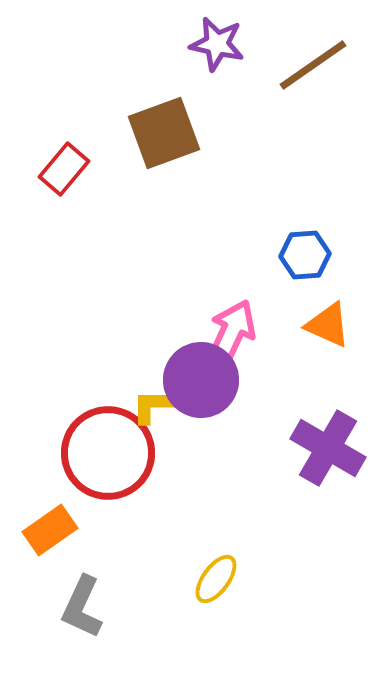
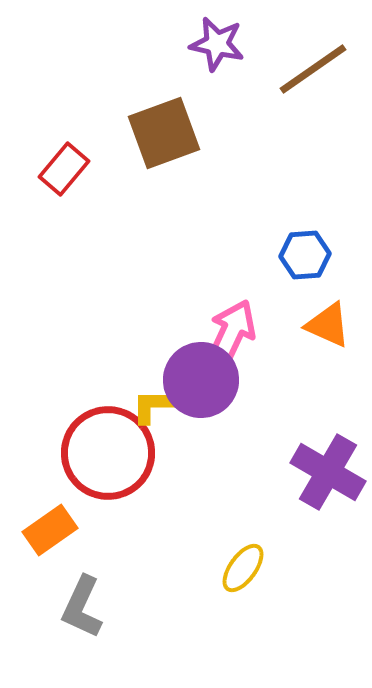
brown line: moved 4 px down
purple cross: moved 24 px down
yellow ellipse: moved 27 px right, 11 px up
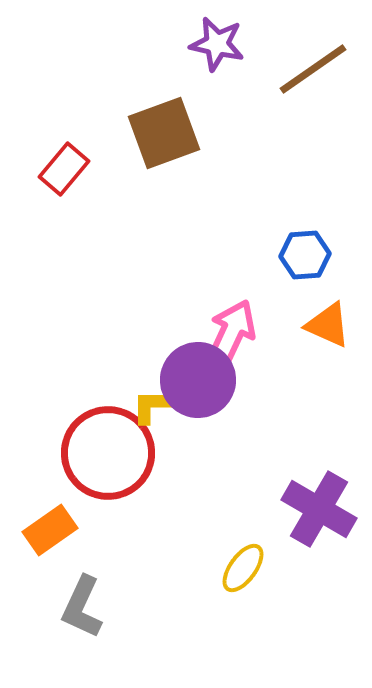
purple circle: moved 3 px left
purple cross: moved 9 px left, 37 px down
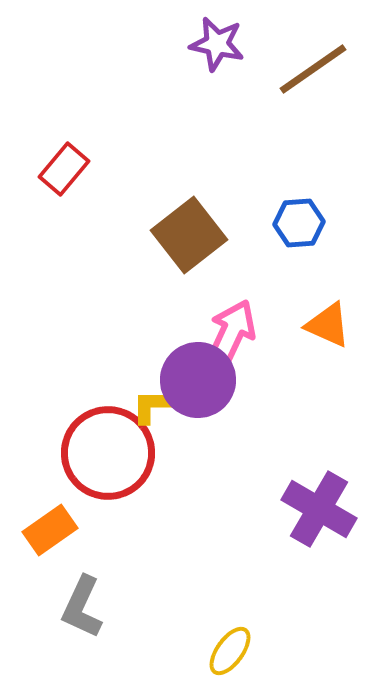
brown square: moved 25 px right, 102 px down; rotated 18 degrees counterclockwise
blue hexagon: moved 6 px left, 32 px up
yellow ellipse: moved 13 px left, 83 px down
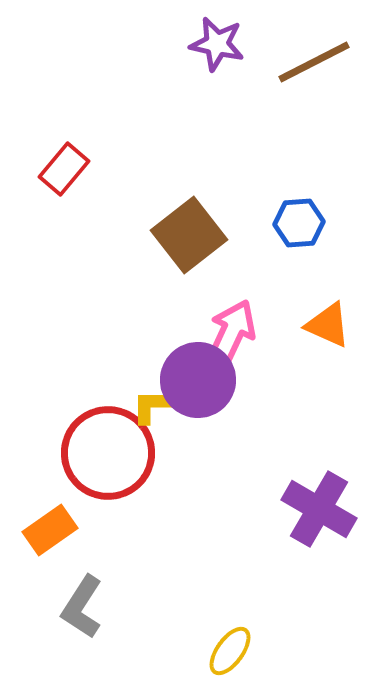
brown line: moved 1 px right, 7 px up; rotated 8 degrees clockwise
gray L-shape: rotated 8 degrees clockwise
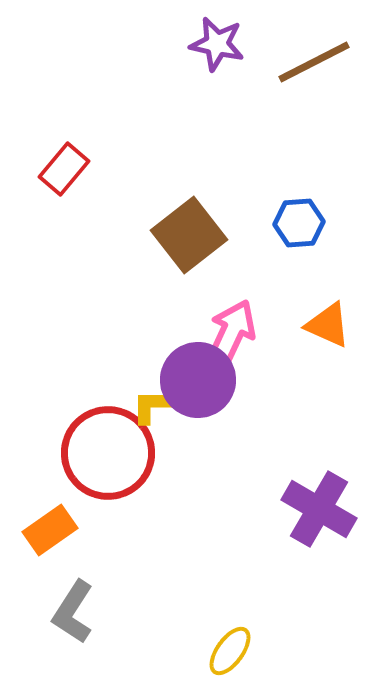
gray L-shape: moved 9 px left, 5 px down
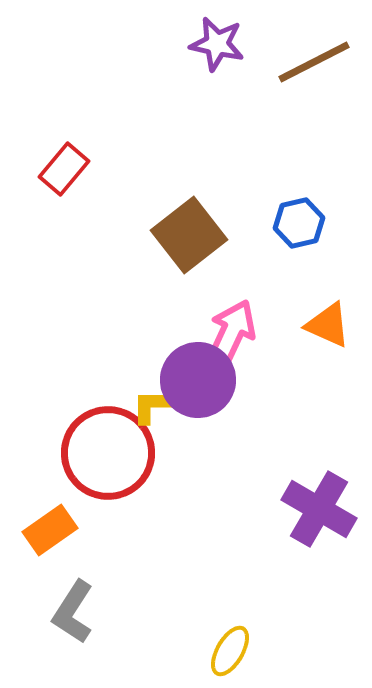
blue hexagon: rotated 9 degrees counterclockwise
yellow ellipse: rotated 6 degrees counterclockwise
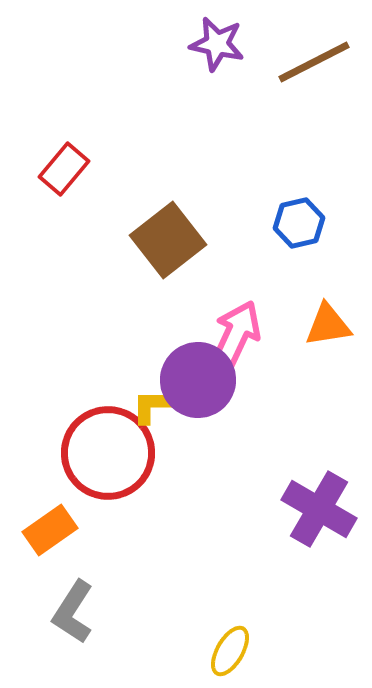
brown square: moved 21 px left, 5 px down
orange triangle: rotated 33 degrees counterclockwise
pink arrow: moved 5 px right, 1 px down
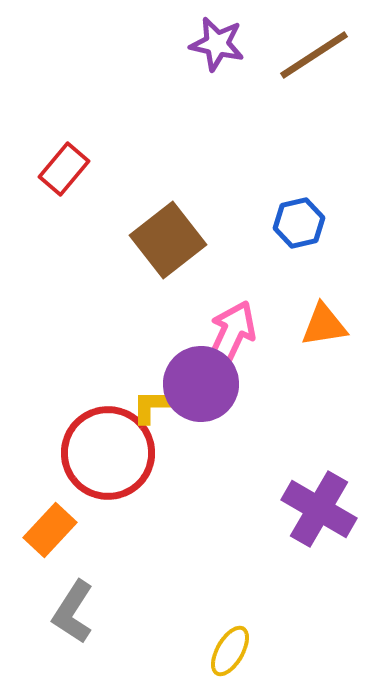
brown line: moved 7 px up; rotated 6 degrees counterclockwise
orange triangle: moved 4 px left
pink arrow: moved 5 px left
purple circle: moved 3 px right, 4 px down
orange rectangle: rotated 12 degrees counterclockwise
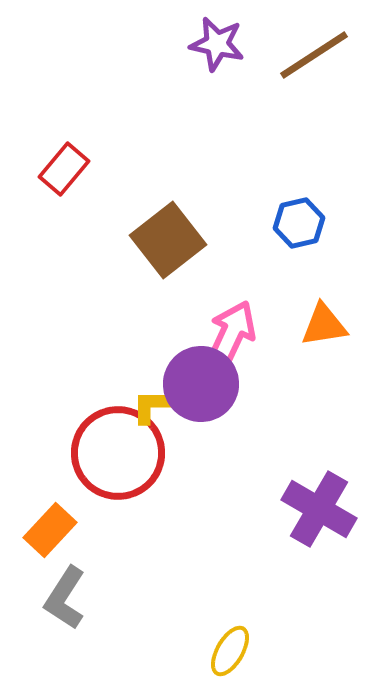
red circle: moved 10 px right
gray L-shape: moved 8 px left, 14 px up
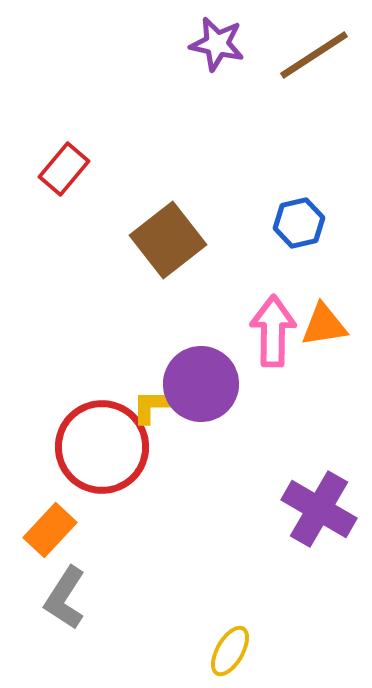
pink arrow: moved 42 px right, 4 px up; rotated 24 degrees counterclockwise
red circle: moved 16 px left, 6 px up
